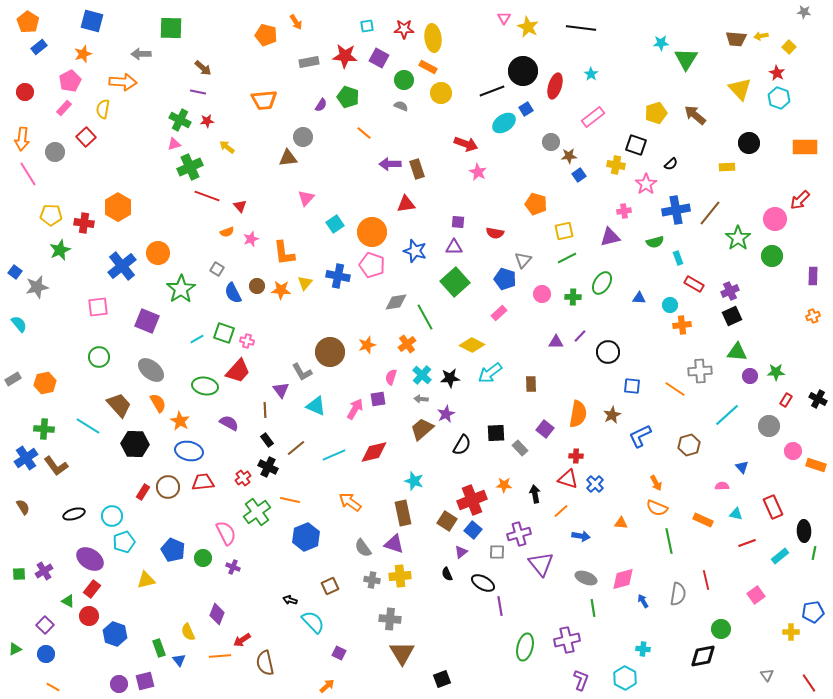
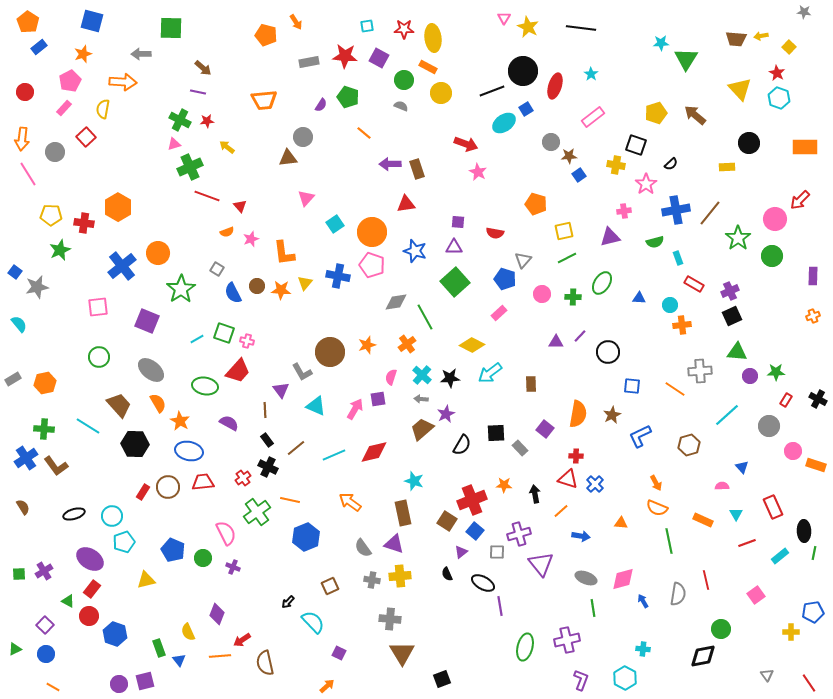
cyan triangle at (736, 514): rotated 48 degrees clockwise
blue square at (473, 530): moved 2 px right, 1 px down
black arrow at (290, 600): moved 2 px left, 2 px down; rotated 64 degrees counterclockwise
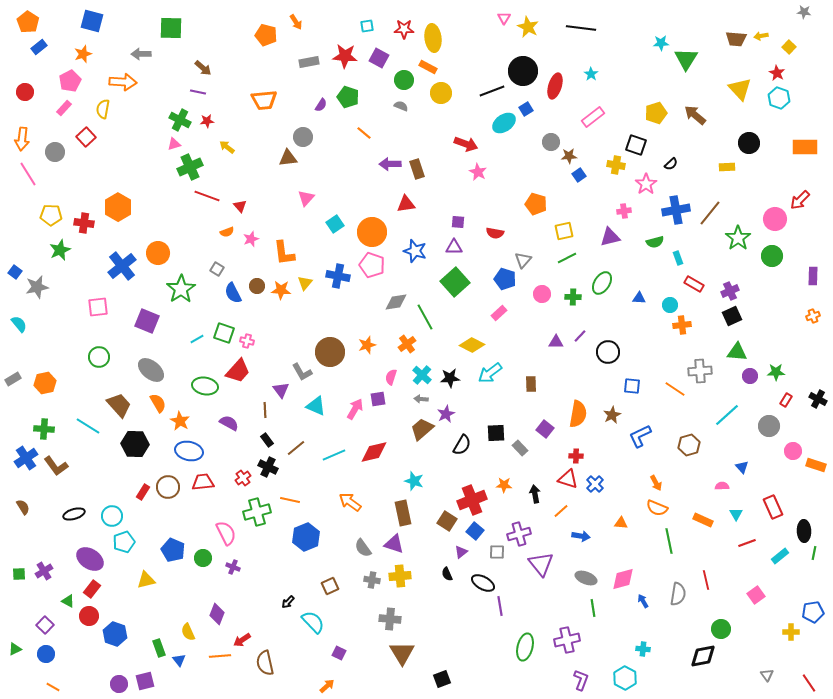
green cross at (257, 512): rotated 20 degrees clockwise
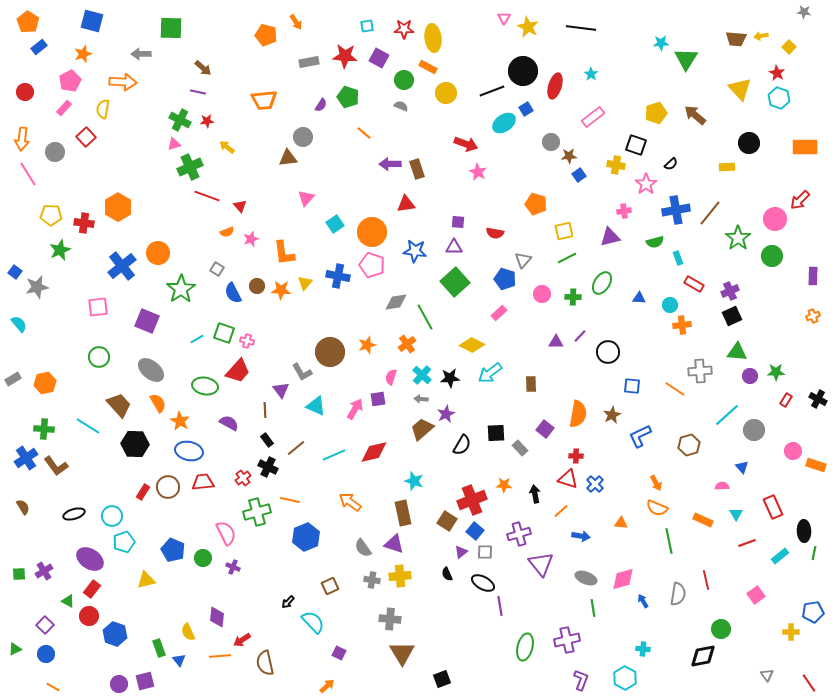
yellow circle at (441, 93): moved 5 px right
blue star at (415, 251): rotated 10 degrees counterclockwise
gray circle at (769, 426): moved 15 px left, 4 px down
gray square at (497, 552): moved 12 px left
purple diamond at (217, 614): moved 3 px down; rotated 15 degrees counterclockwise
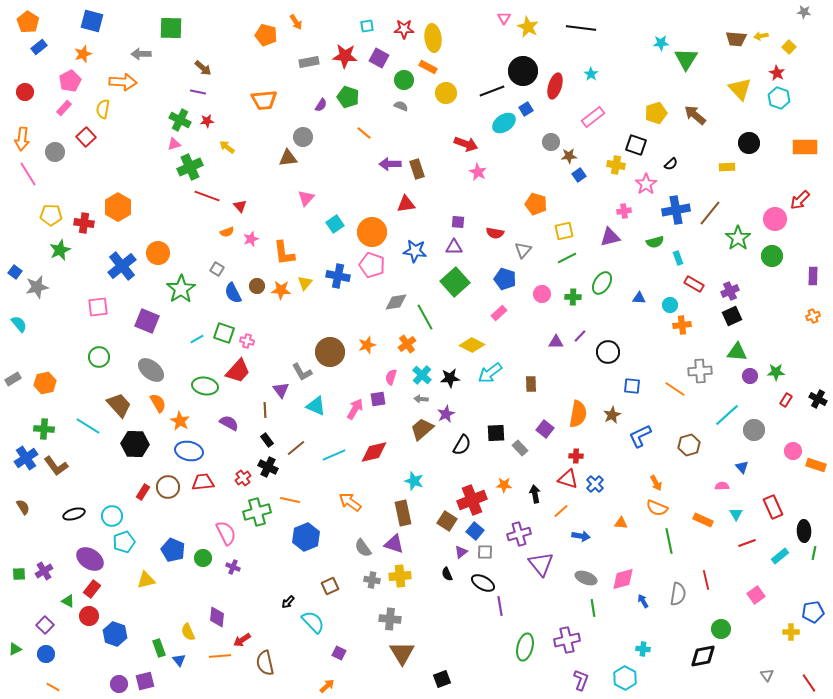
gray triangle at (523, 260): moved 10 px up
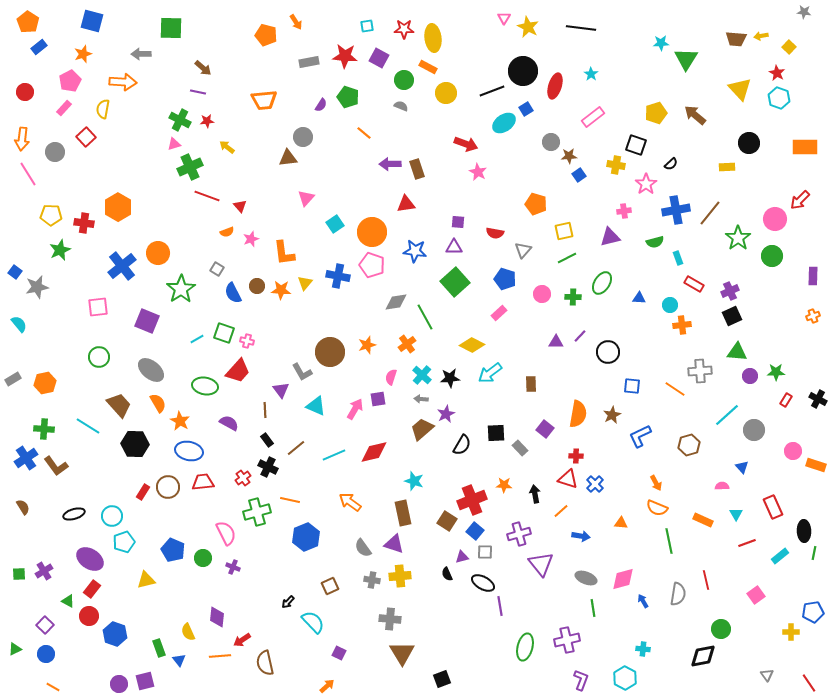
purple triangle at (461, 552): moved 1 px right, 5 px down; rotated 24 degrees clockwise
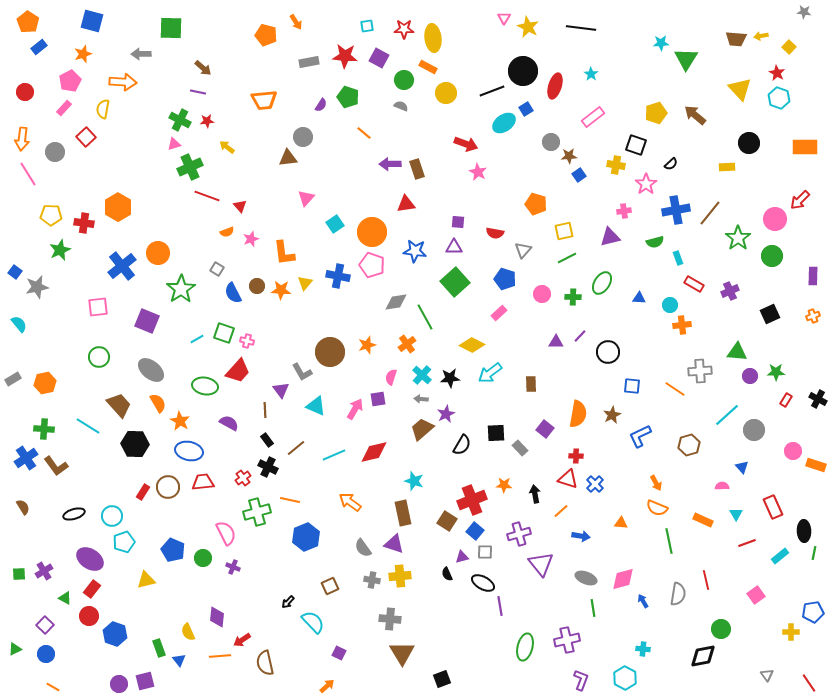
black square at (732, 316): moved 38 px right, 2 px up
green triangle at (68, 601): moved 3 px left, 3 px up
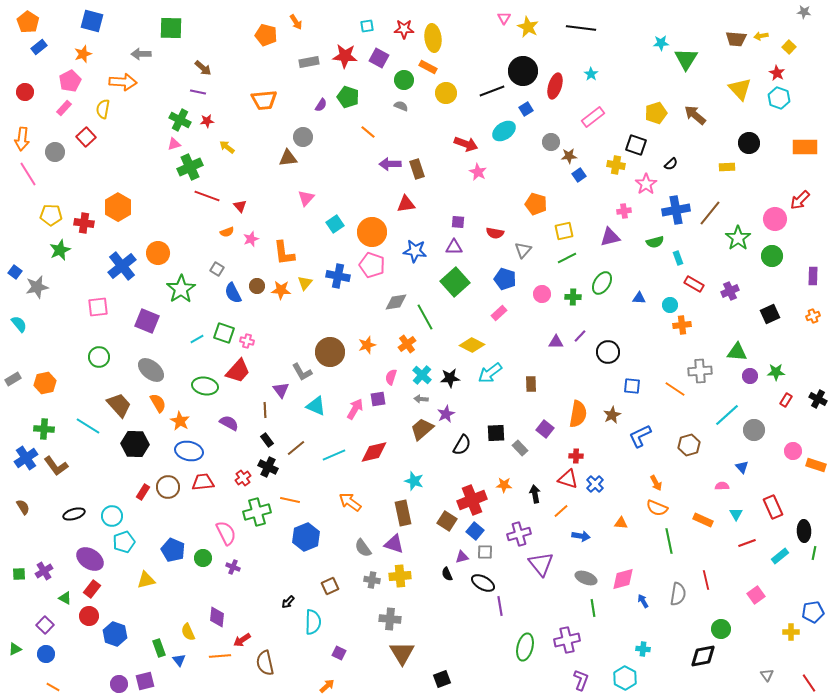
cyan ellipse at (504, 123): moved 8 px down
orange line at (364, 133): moved 4 px right, 1 px up
cyan semicircle at (313, 622): rotated 45 degrees clockwise
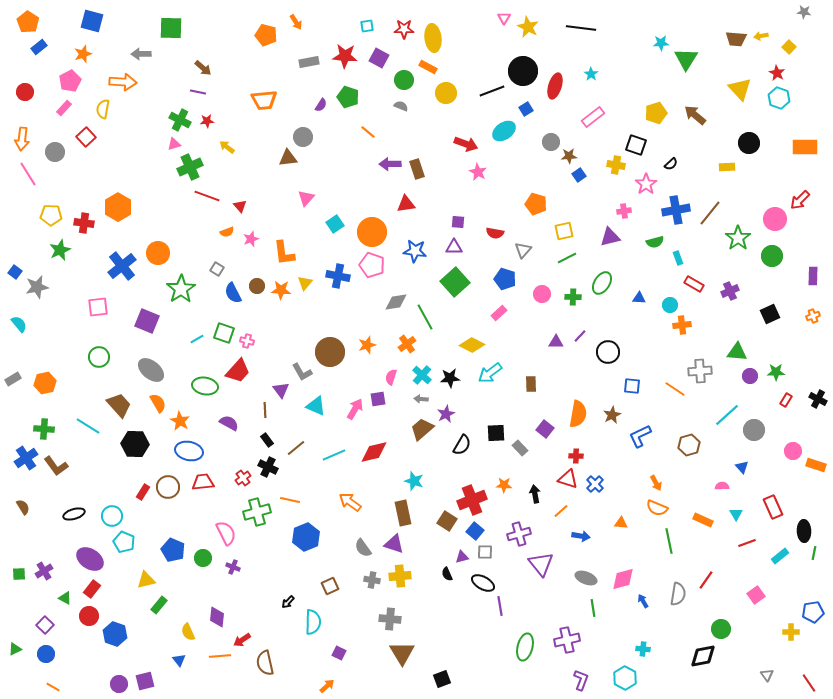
cyan pentagon at (124, 542): rotated 30 degrees counterclockwise
red line at (706, 580): rotated 48 degrees clockwise
green rectangle at (159, 648): moved 43 px up; rotated 60 degrees clockwise
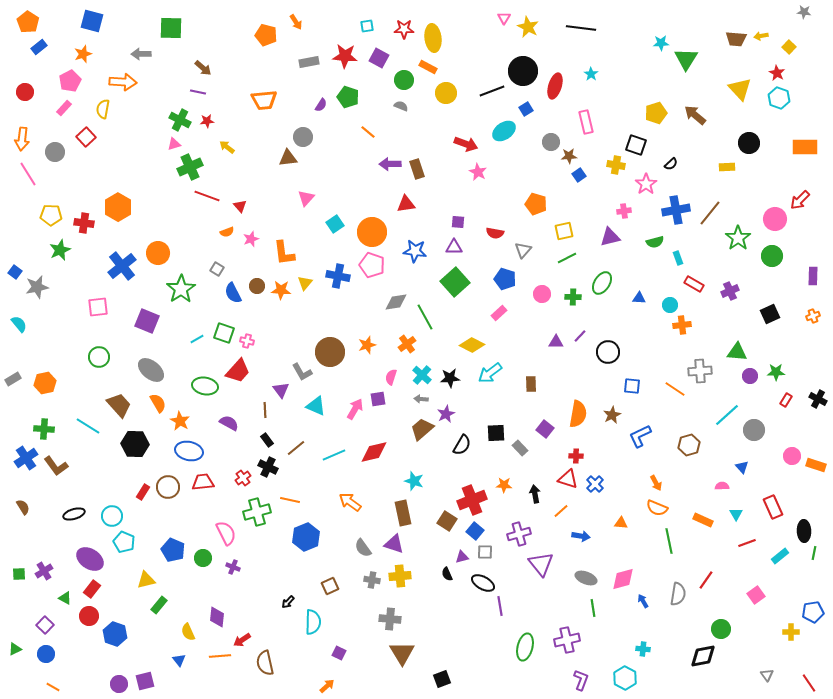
pink rectangle at (593, 117): moved 7 px left, 5 px down; rotated 65 degrees counterclockwise
pink circle at (793, 451): moved 1 px left, 5 px down
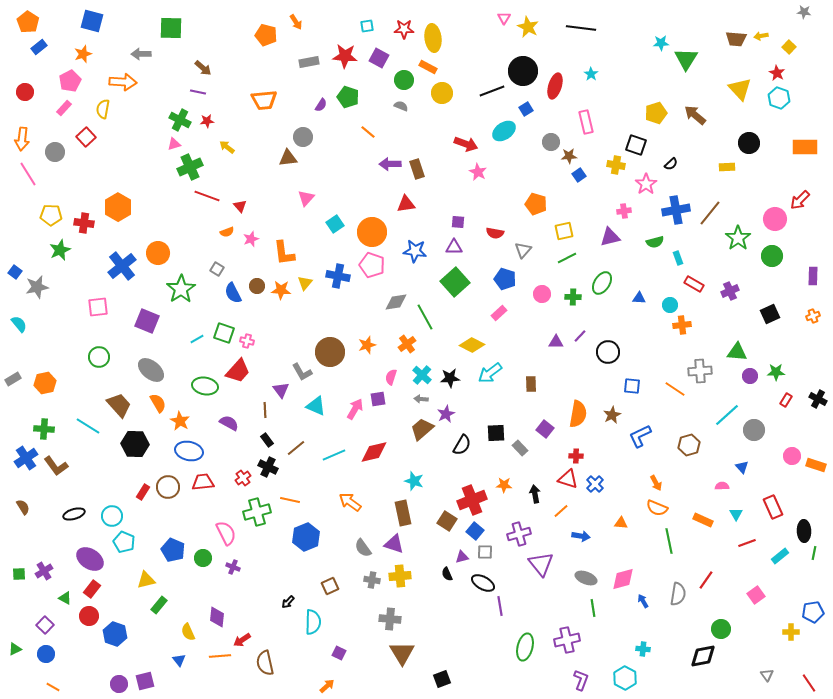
yellow circle at (446, 93): moved 4 px left
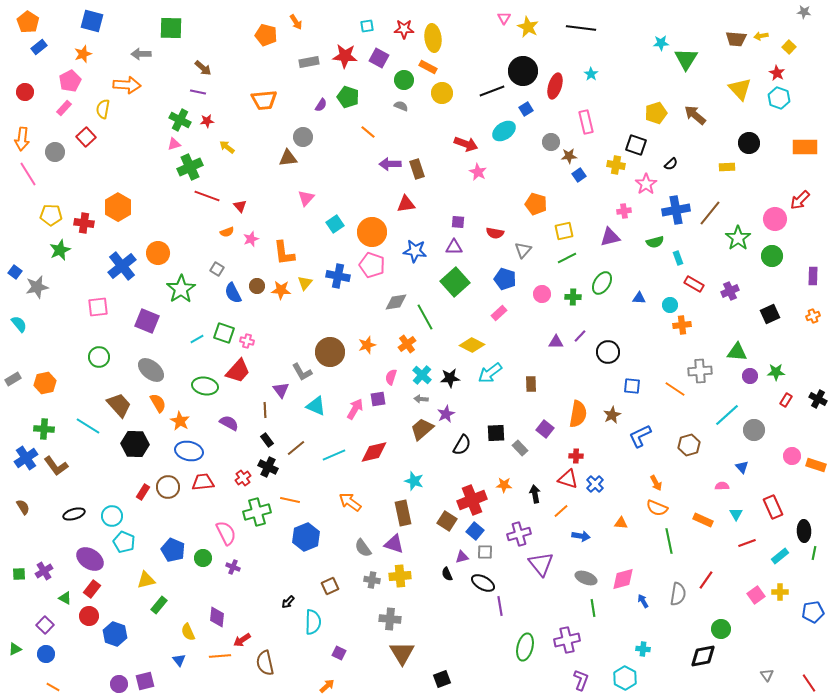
orange arrow at (123, 82): moved 4 px right, 3 px down
yellow cross at (791, 632): moved 11 px left, 40 px up
